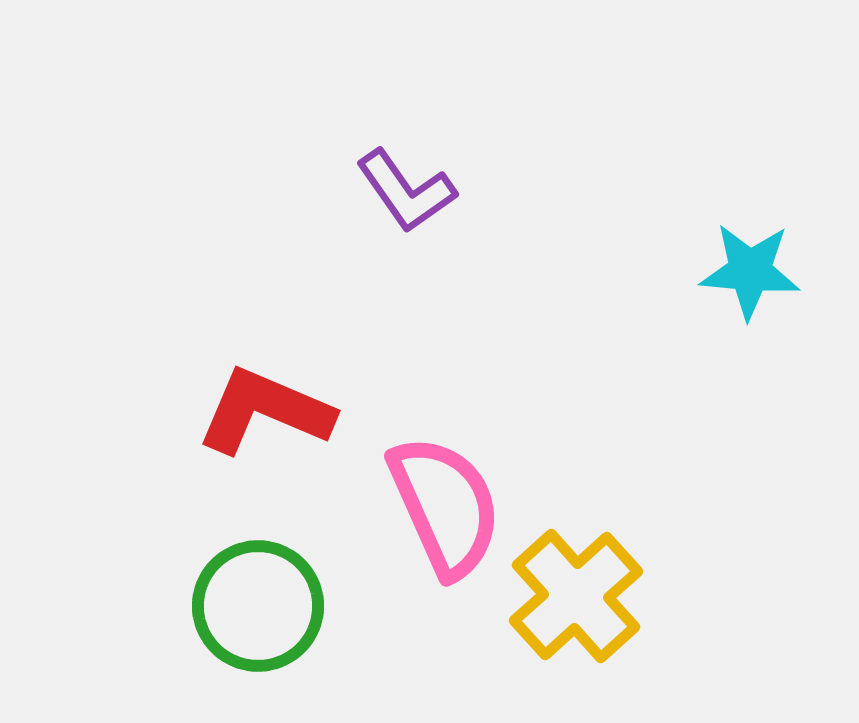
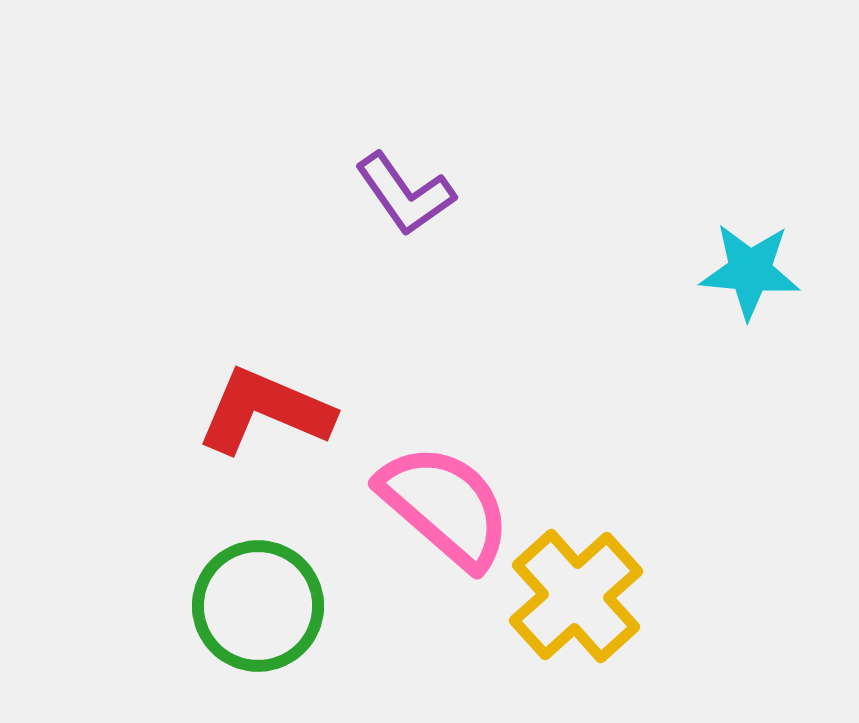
purple L-shape: moved 1 px left, 3 px down
pink semicircle: rotated 25 degrees counterclockwise
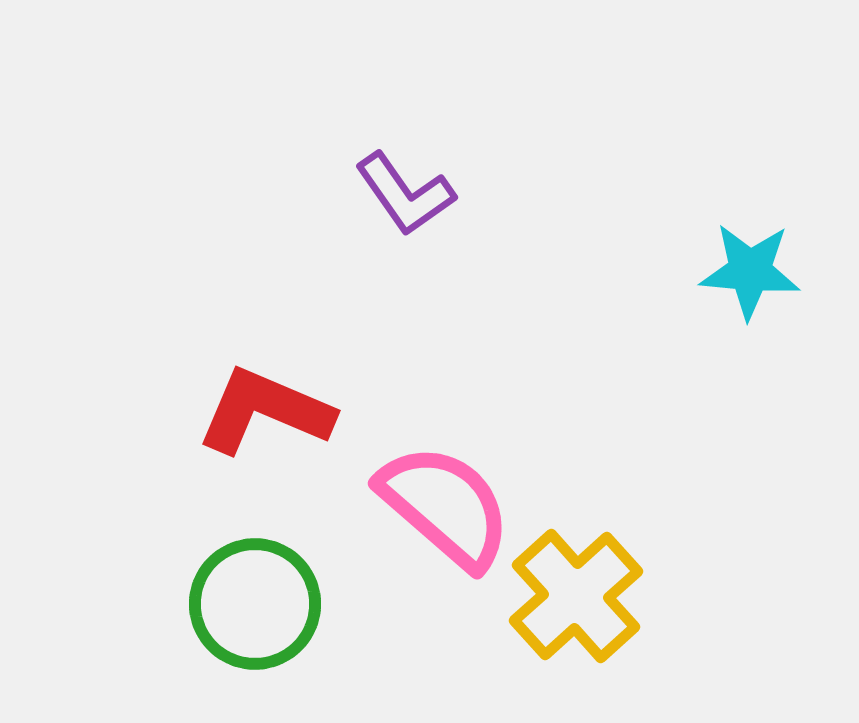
green circle: moved 3 px left, 2 px up
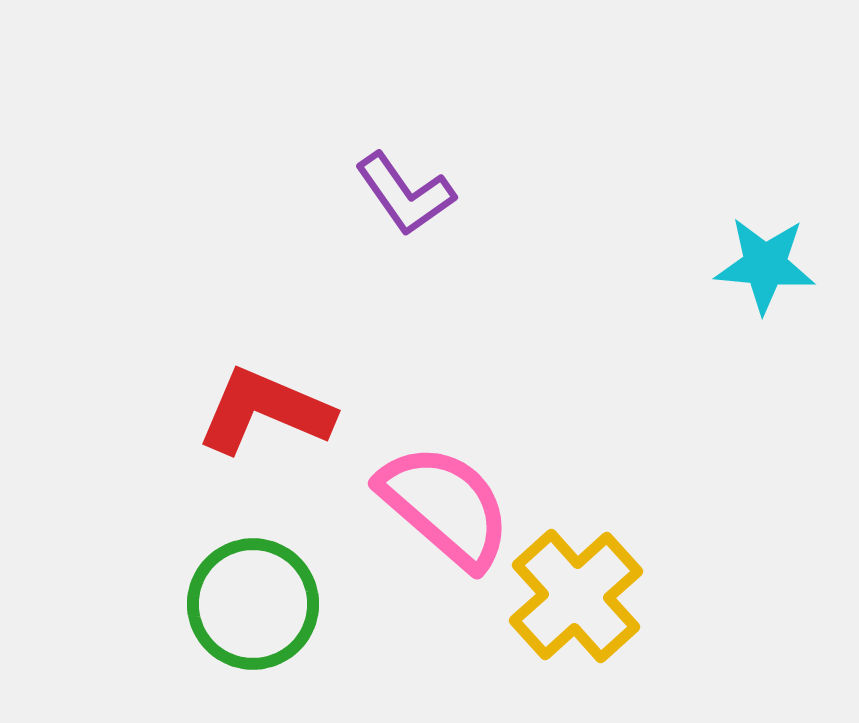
cyan star: moved 15 px right, 6 px up
green circle: moved 2 px left
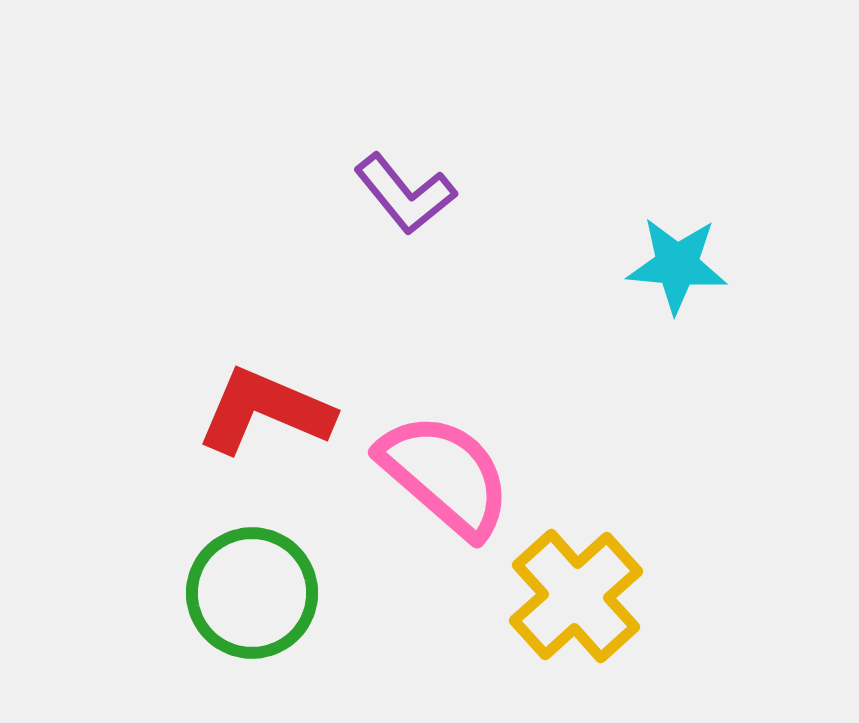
purple L-shape: rotated 4 degrees counterclockwise
cyan star: moved 88 px left
pink semicircle: moved 31 px up
green circle: moved 1 px left, 11 px up
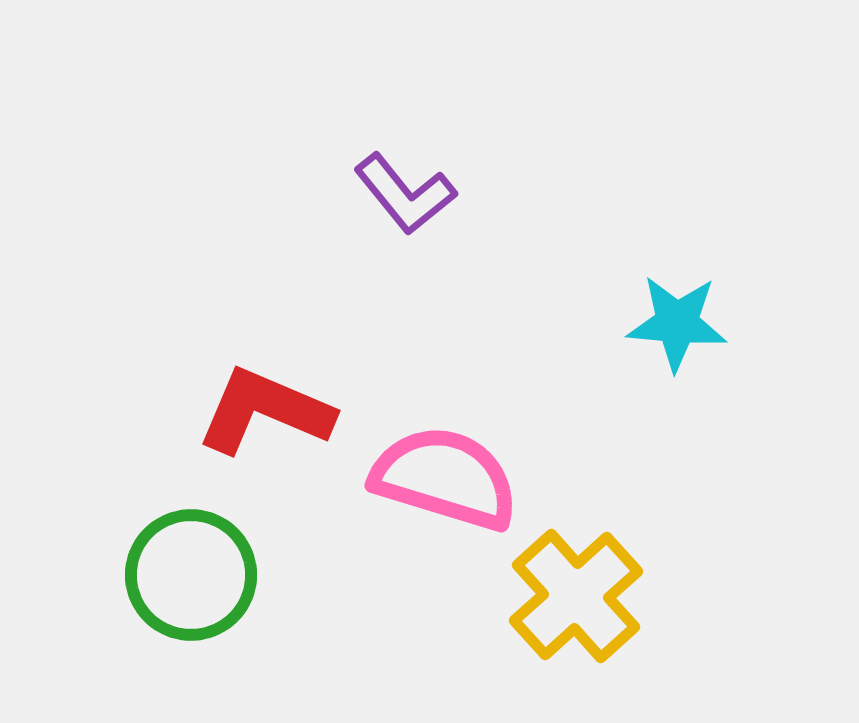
cyan star: moved 58 px down
pink semicircle: moved 3 px down; rotated 24 degrees counterclockwise
green circle: moved 61 px left, 18 px up
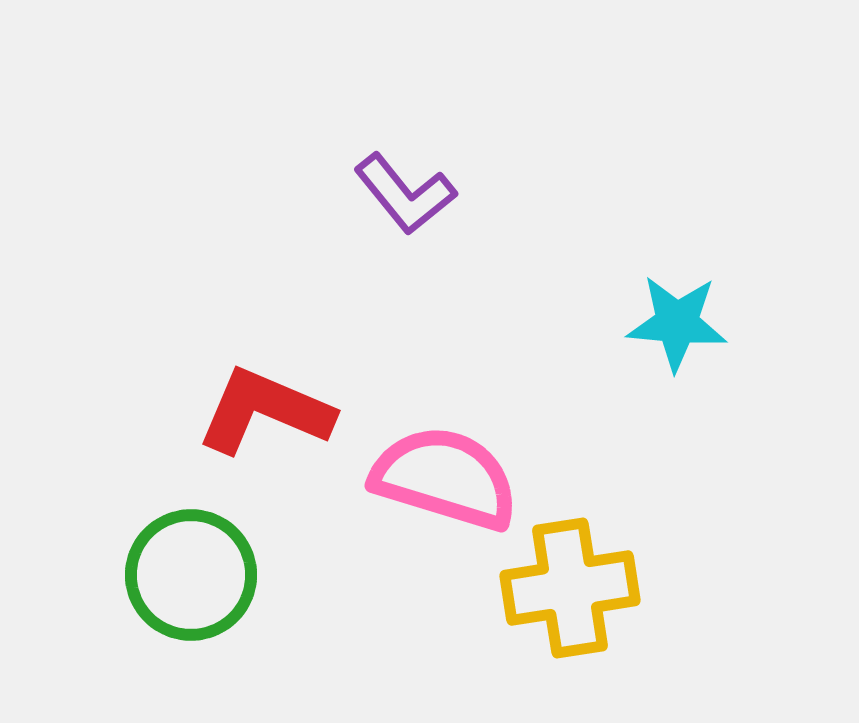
yellow cross: moved 6 px left, 8 px up; rotated 33 degrees clockwise
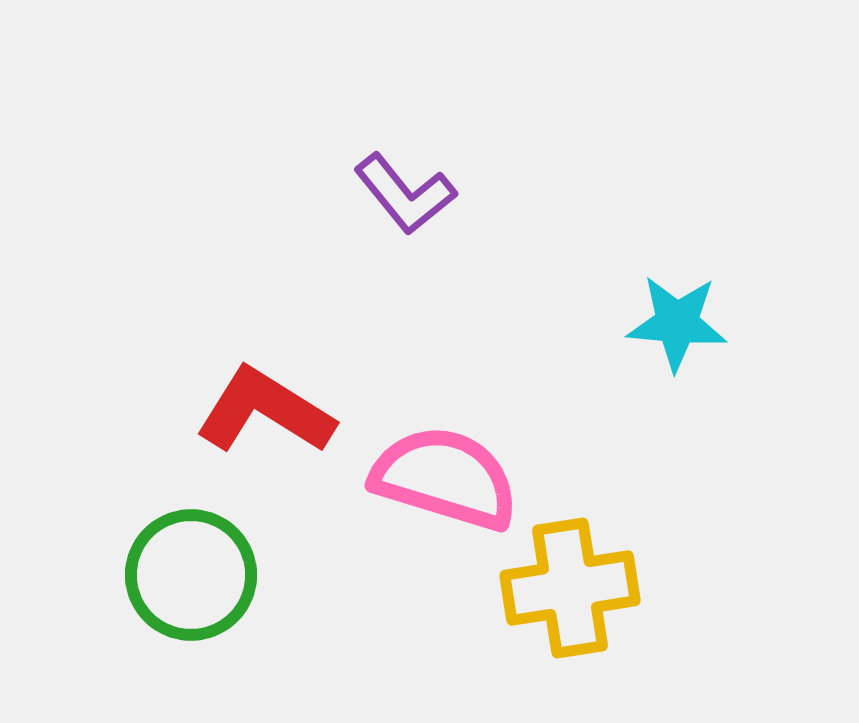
red L-shape: rotated 9 degrees clockwise
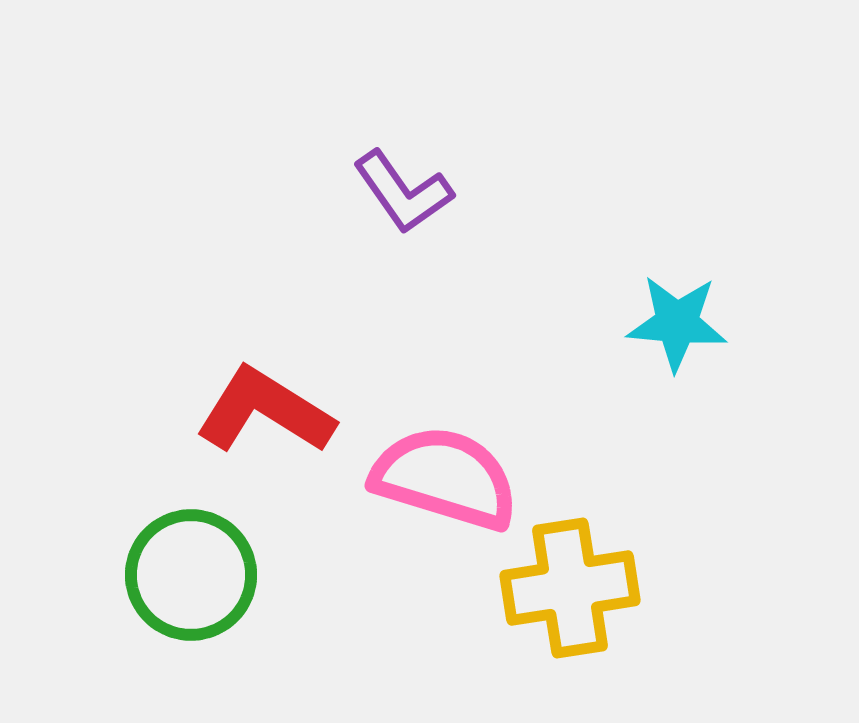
purple L-shape: moved 2 px left, 2 px up; rotated 4 degrees clockwise
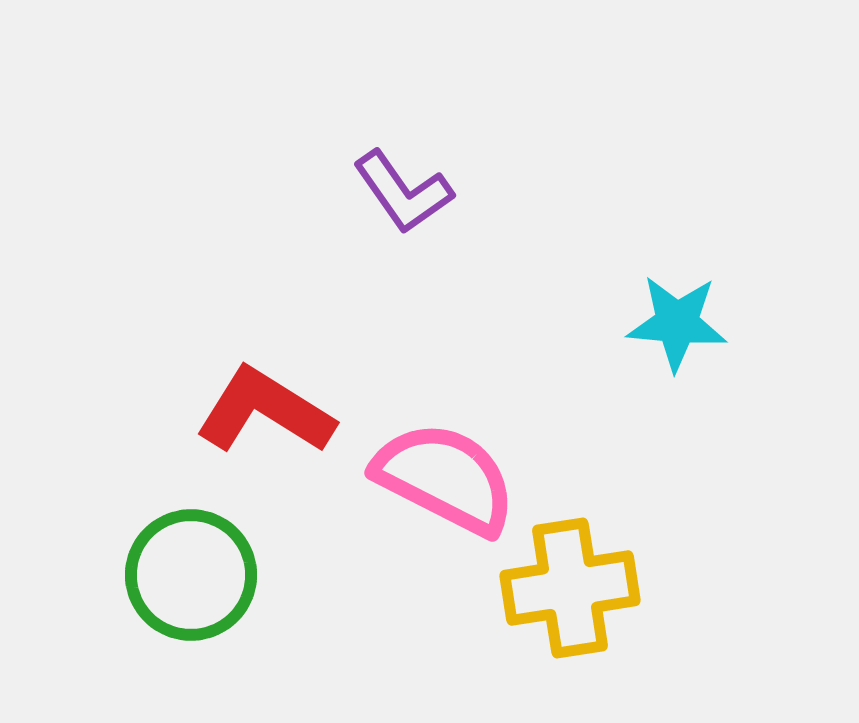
pink semicircle: rotated 10 degrees clockwise
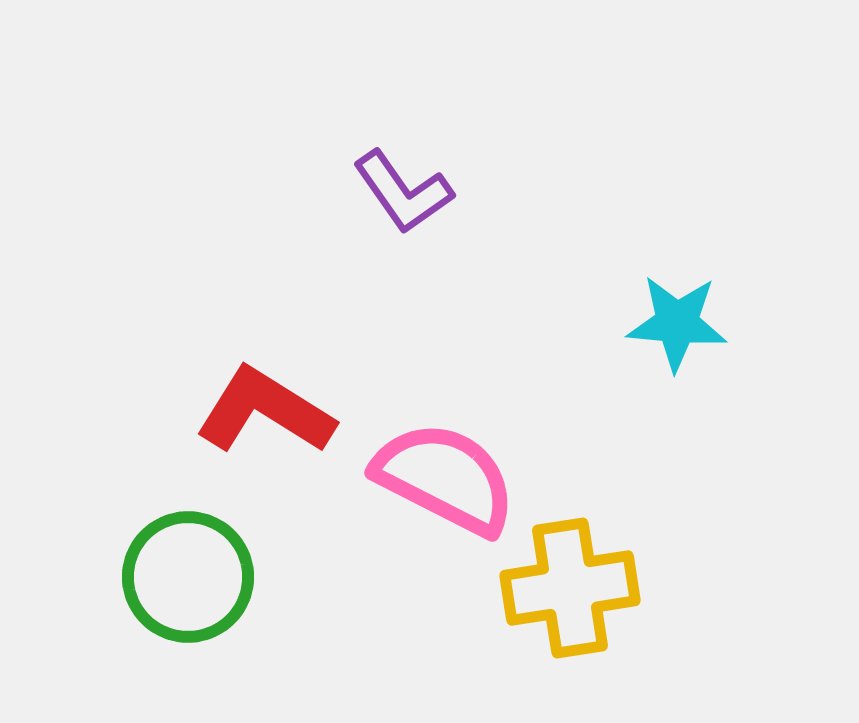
green circle: moved 3 px left, 2 px down
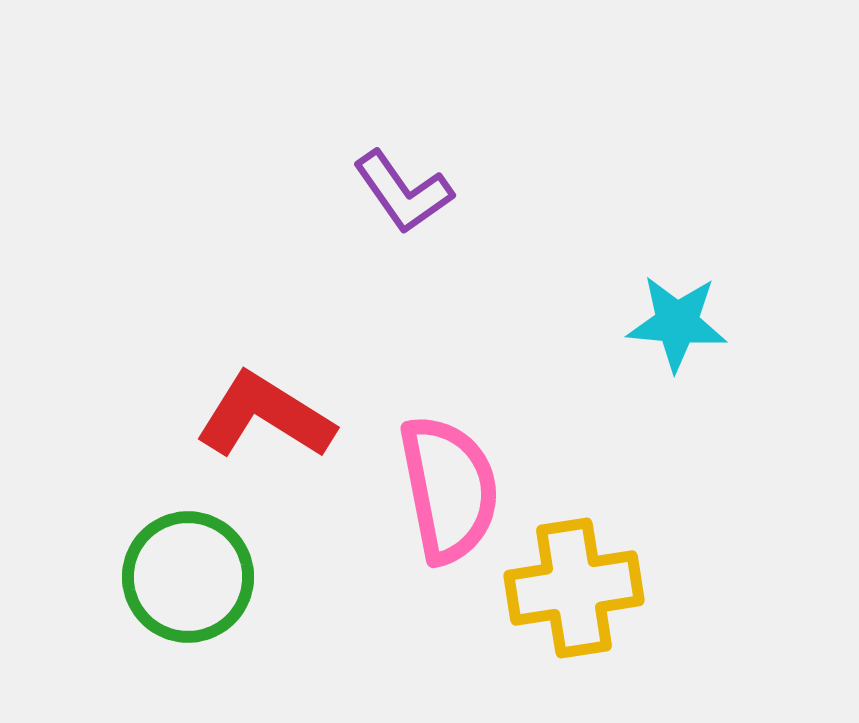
red L-shape: moved 5 px down
pink semicircle: moved 4 px right, 11 px down; rotated 52 degrees clockwise
yellow cross: moved 4 px right
